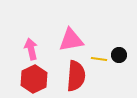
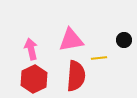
black circle: moved 5 px right, 15 px up
yellow line: moved 1 px up; rotated 14 degrees counterclockwise
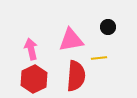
black circle: moved 16 px left, 13 px up
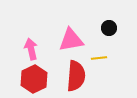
black circle: moved 1 px right, 1 px down
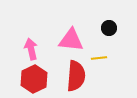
pink triangle: rotated 16 degrees clockwise
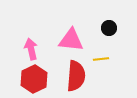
yellow line: moved 2 px right, 1 px down
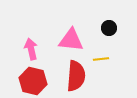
red hexagon: moved 1 px left, 2 px down; rotated 20 degrees counterclockwise
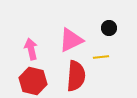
pink triangle: rotated 32 degrees counterclockwise
yellow line: moved 2 px up
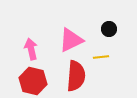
black circle: moved 1 px down
